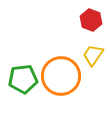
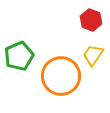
green pentagon: moved 4 px left, 23 px up; rotated 16 degrees counterclockwise
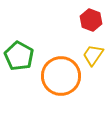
green pentagon: rotated 20 degrees counterclockwise
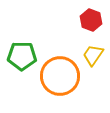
green pentagon: moved 3 px right; rotated 28 degrees counterclockwise
orange circle: moved 1 px left
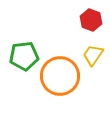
green pentagon: moved 2 px right; rotated 8 degrees counterclockwise
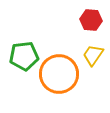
red hexagon: rotated 15 degrees counterclockwise
orange circle: moved 1 px left, 2 px up
